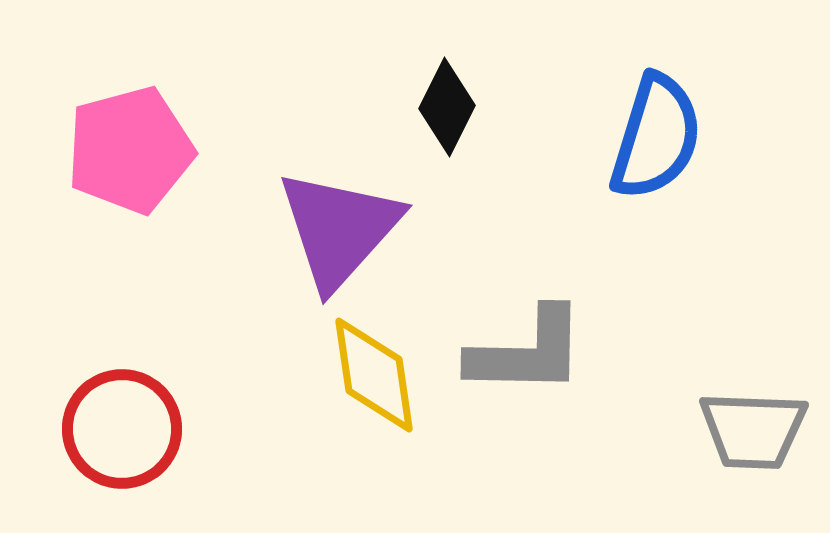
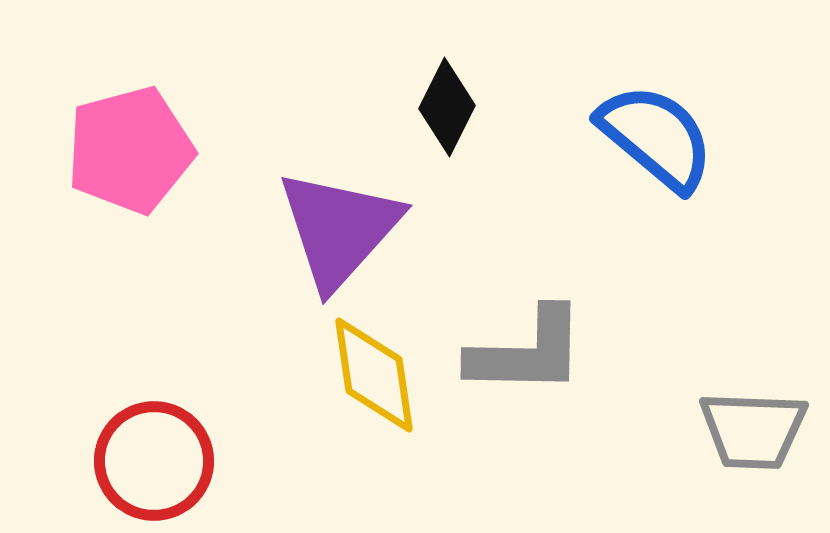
blue semicircle: rotated 67 degrees counterclockwise
red circle: moved 32 px right, 32 px down
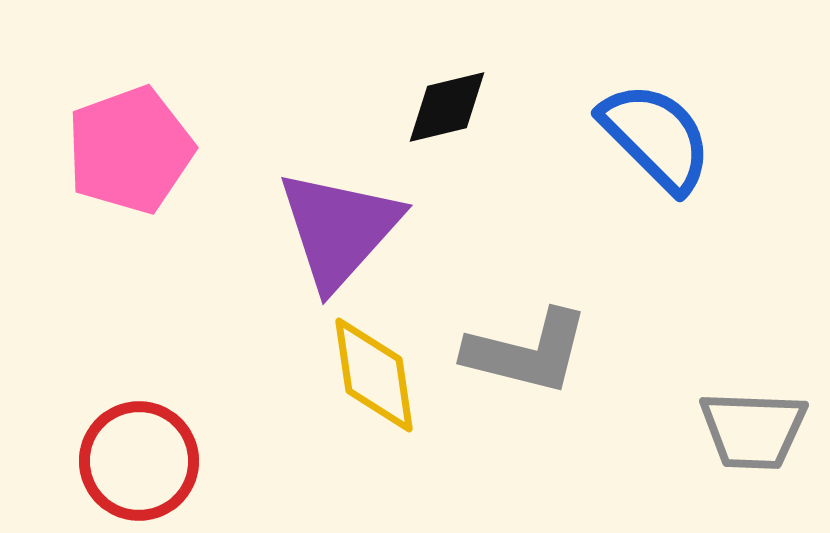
black diamond: rotated 50 degrees clockwise
blue semicircle: rotated 5 degrees clockwise
pink pentagon: rotated 5 degrees counterclockwise
gray L-shape: rotated 13 degrees clockwise
red circle: moved 15 px left
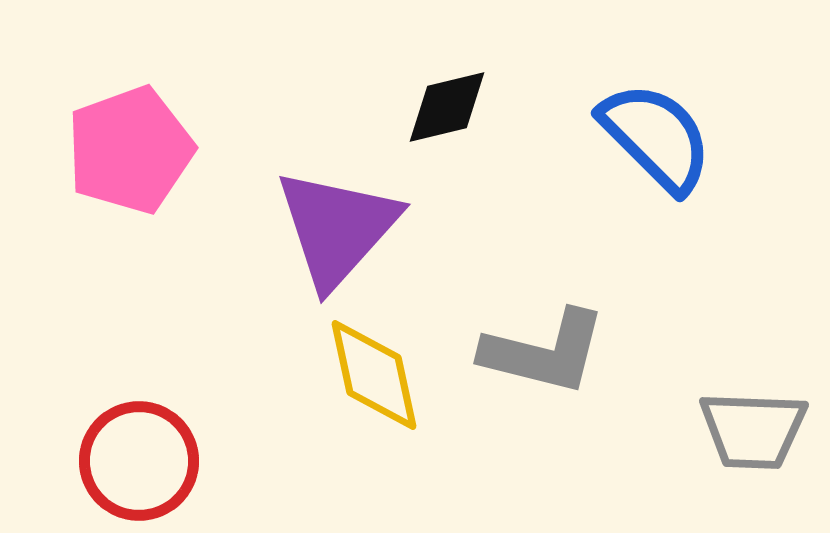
purple triangle: moved 2 px left, 1 px up
gray L-shape: moved 17 px right
yellow diamond: rotated 4 degrees counterclockwise
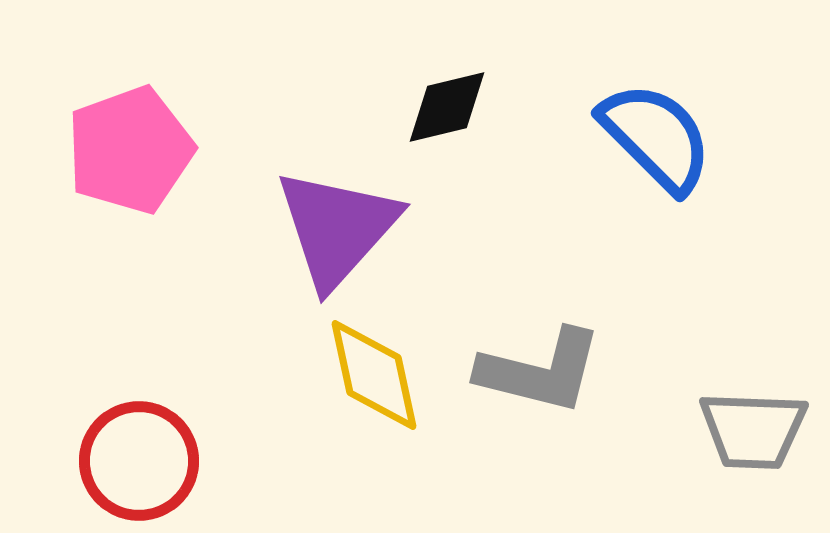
gray L-shape: moved 4 px left, 19 px down
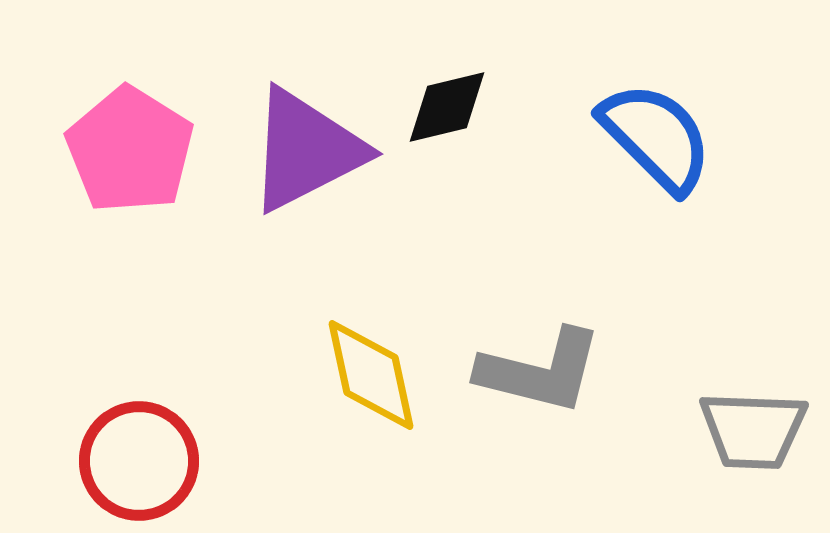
pink pentagon: rotated 20 degrees counterclockwise
purple triangle: moved 31 px left, 78 px up; rotated 21 degrees clockwise
yellow diamond: moved 3 px left
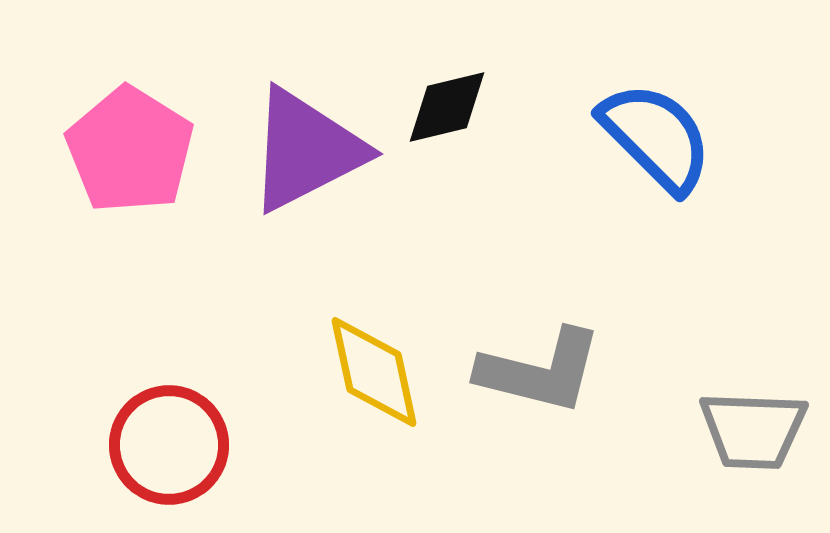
yellow diamond: moved 3 px right, 3 px up
red circle: moved 30 px right, 16 px up
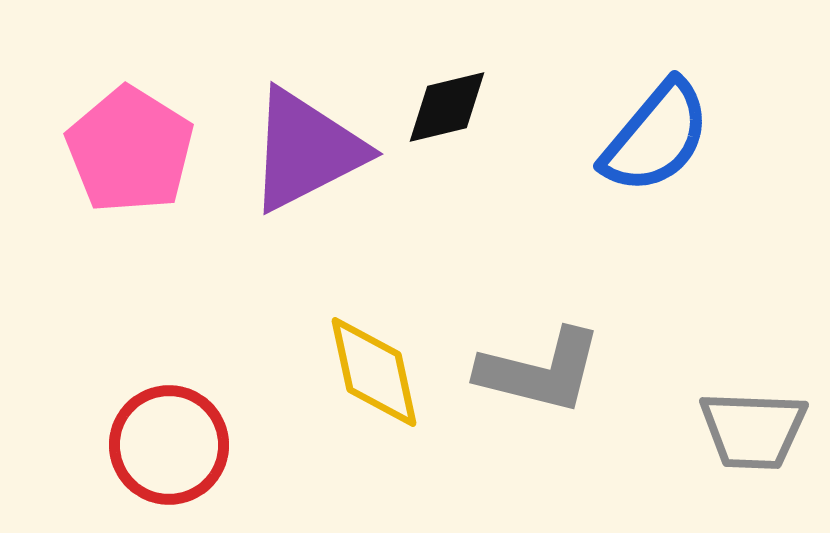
blue semicircle: rotated 85 degrees clockwise
